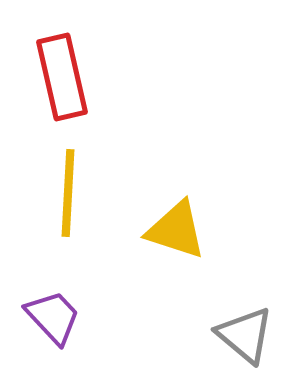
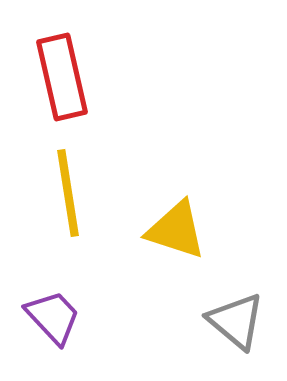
yellow line: rotated 12 degrees counterclockwise
gray triangle: moved 9 px left, 14 px up
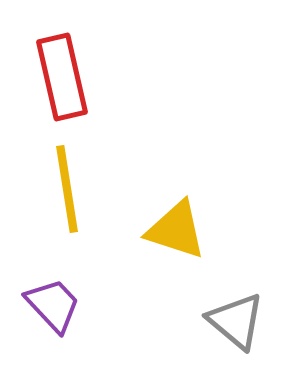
yellow line: moved 1 px left, 4 px up
purple trapezoid: moved 12 px up
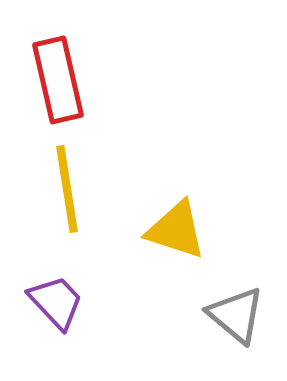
red rectangle: moved 4 px left, 3 px down
purple trapezoid: moved 3 px right, 3 px up
gray triangle: moved 6 px up
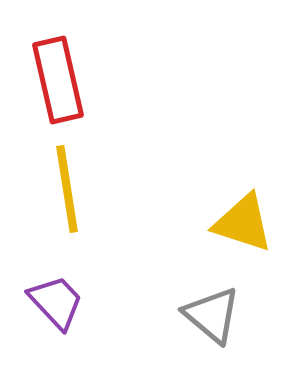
yellow triangle: moved 67 px right, 7 px up
gray triangle: moved 24 px left
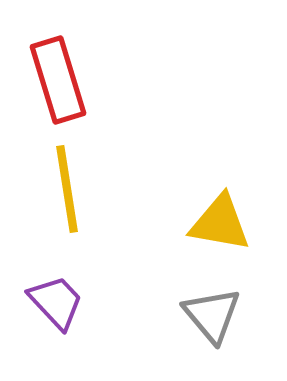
red rectangle: rotated 4 degrees counterclockwise
yellow triangle: moved 23 px left; rotated 8 degrees counterclockwise
gray triangle: rotated 10 degrees clockwise
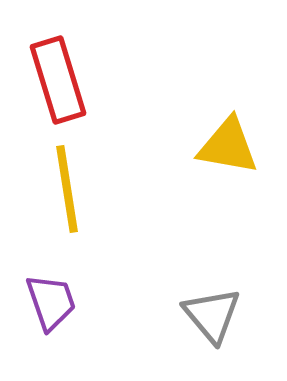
yellow triangle: moved 8 px right, 77 px up
purple trapezoid: moved 5 px left; rotated 24 degrees clockwise
